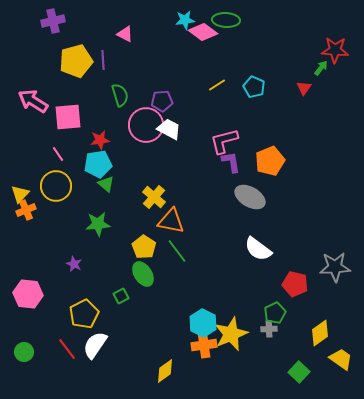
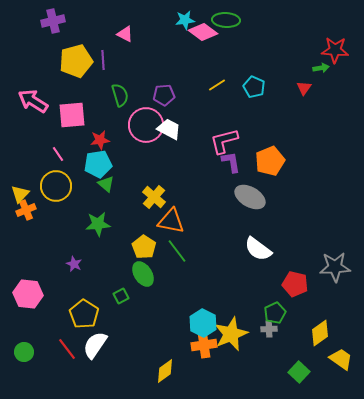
green arrow at (321, 68): rotated 42 degrees clockwise
purple pentagon at (162, 101): moved 2 px right, 6 px up
pink square at (68, 117): moved 4 px right, 2 px up
yellow pentagon at (84, 314): rotated 12 degrees counterclockwise
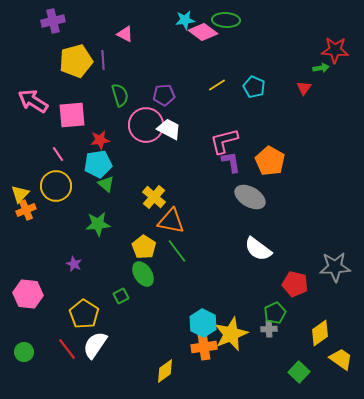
orange pentagon at (270, 161): rotated 20 degrees counterclockwise
orange cross at (204, 345): moved 2 px down
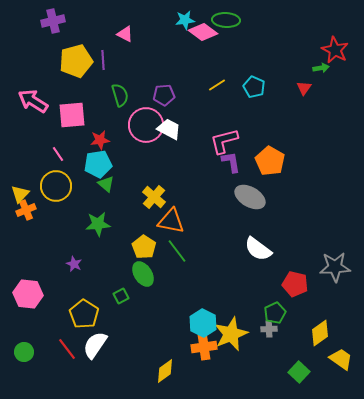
red star at (335, 50): rotated 24 degrees clockwise
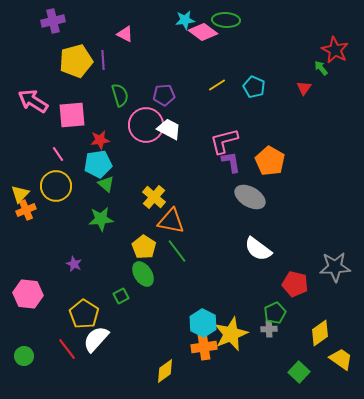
green arrow at (321, 68): rotated 119 degrees counterclockwise
green star at (98, 224): moved 3 px right, 5 px up
white semicircle at (95, 345): moved 1 px right, 6 px up; rotated 8 degrees clockwise
green circle at (24, 352): moved 4 px down
